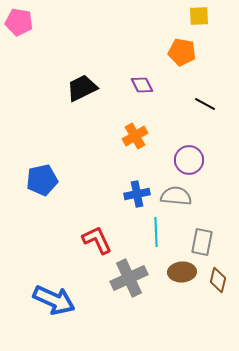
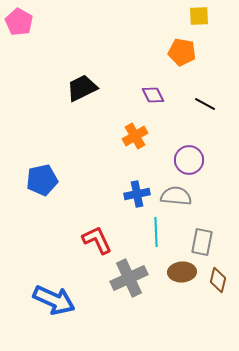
pink pentagon: rotated 20 degrees clockwise
purple diamond: moved 11 px right, 10 px down
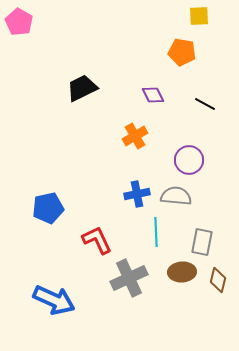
blue pentagon: moved 6 px right, 28 px down
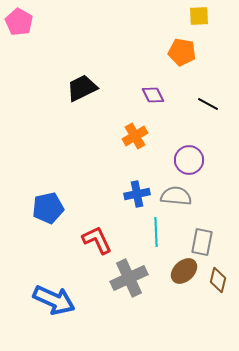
black line: moved 3 px right
brown ellipse: moved 2 px right, 1 px up; rotated 40 degrees counterclockwise
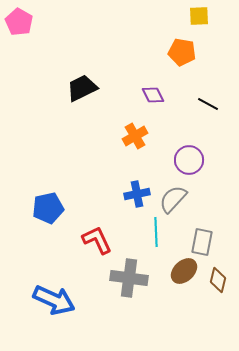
gray semicircle: moved 3 px left, 3 px down; rotated 52 degrees counterclockwise
gray cross: rotated 33 degrees clockwise
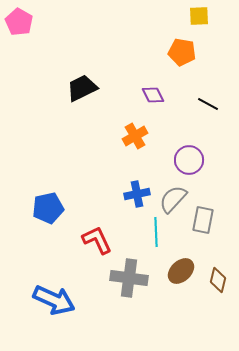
gray rectangle: moved 1 px right, 22 px up
brown ellipse: moved 3 px left
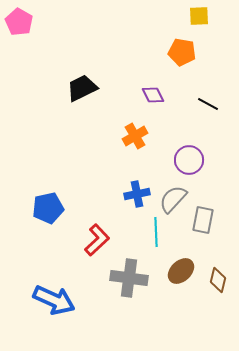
red L-shape: rotated 72 degrees clockwise
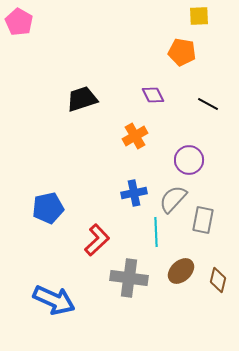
black trapezoid: moved 11 px down; rotated 8 degrees clockwise
blue cross: moved 3 px left, 1 px up
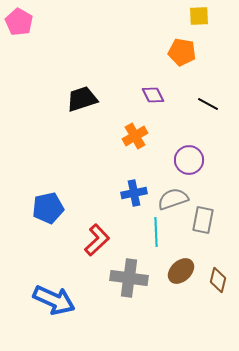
gray semicircle: rotated 28 degrees clockwise
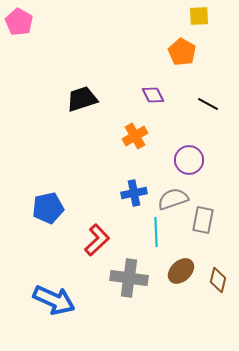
orange pentagon: rotated 20 degrees clockwise
